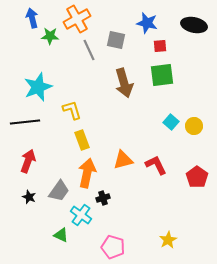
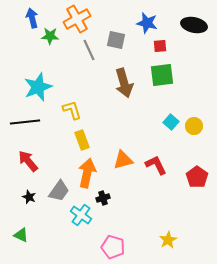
red arrow: rotated 60 degrees counterclockwise
green triangle: moved 40 px left
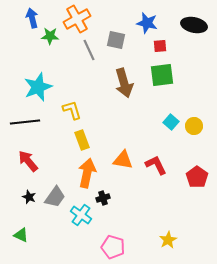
orange triangle: rotated 25 degrees clockwise
gray trapezoid: moved 4 px left, 6 px down
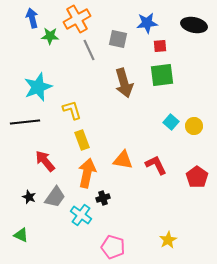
blue star: rotated 20 degrees counterclockwise
gray square: moved 2 px right, 1 px up
red arrow: moved 17 px right
